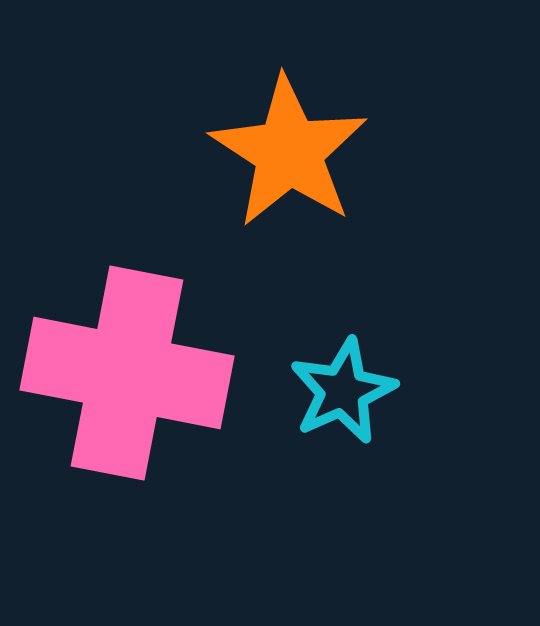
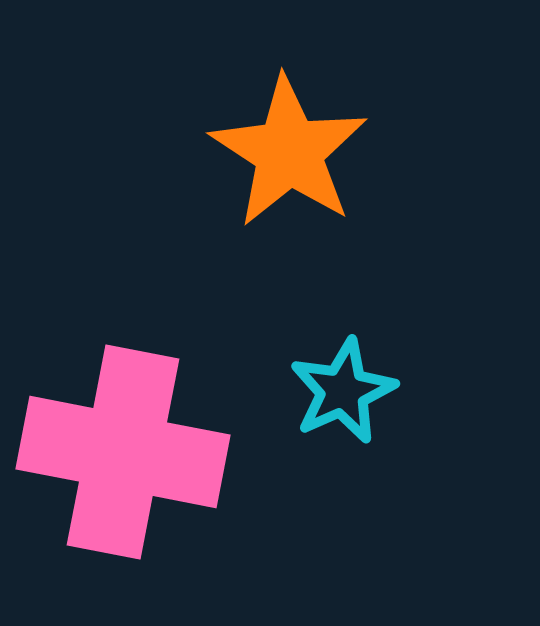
pink cross: moved 4 px left, 79 px down
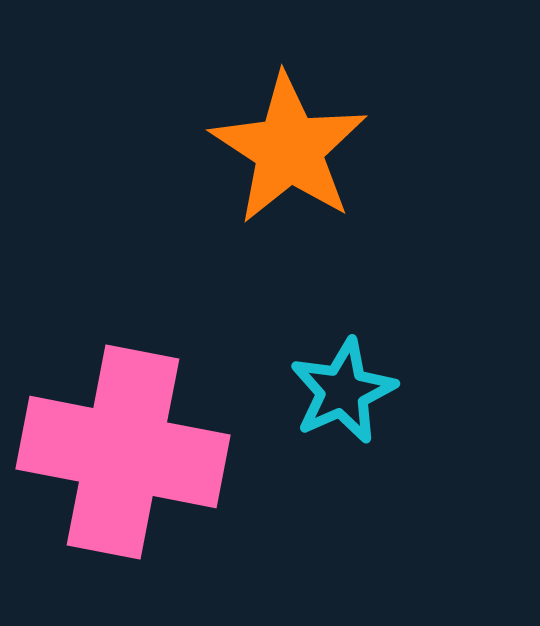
orange star: moved 3 px up
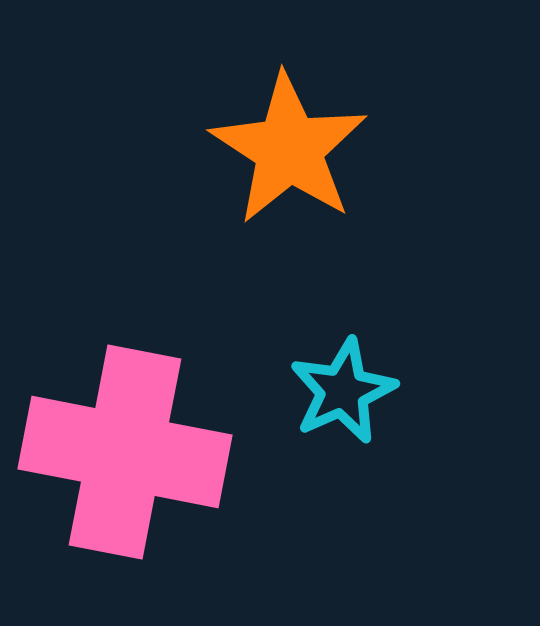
pink cross: moved 2 px right
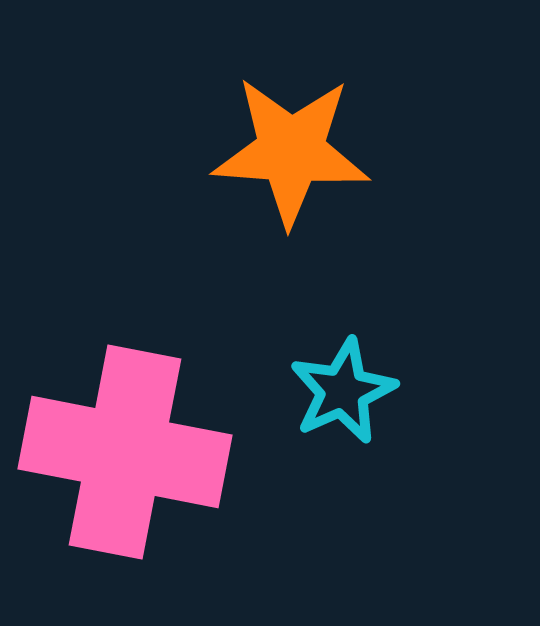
orange star: moved 2 px right, 2 px down; rotated 29 degrees counterclockwise
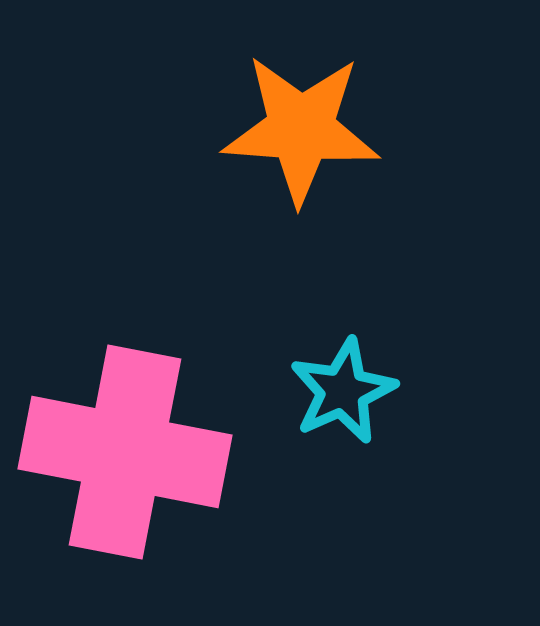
orange star: moved 10 px right, 22 px up
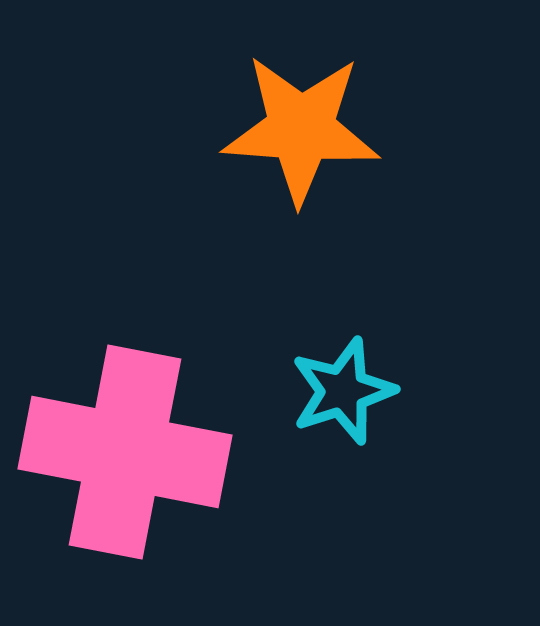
cyan star: rotated 6 degrees clockwise
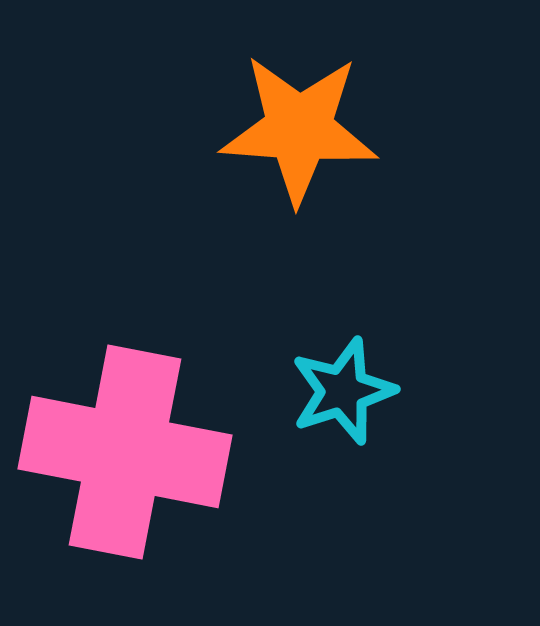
orange star: moved 2 px left
